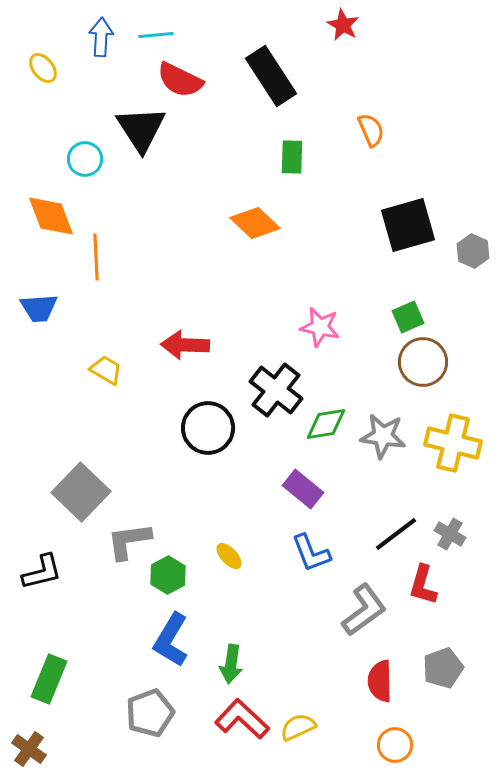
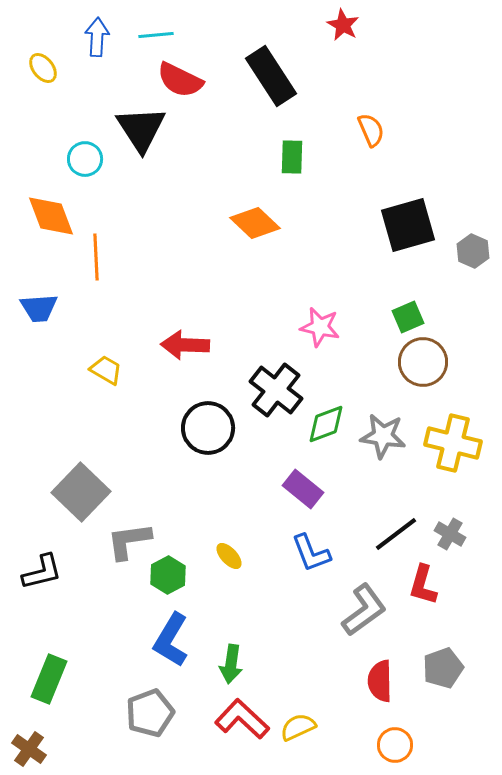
blue arrow at (101, 37): moved 4 px left
green diamond at (326, 424): rotated 12 degrees counterclockwise
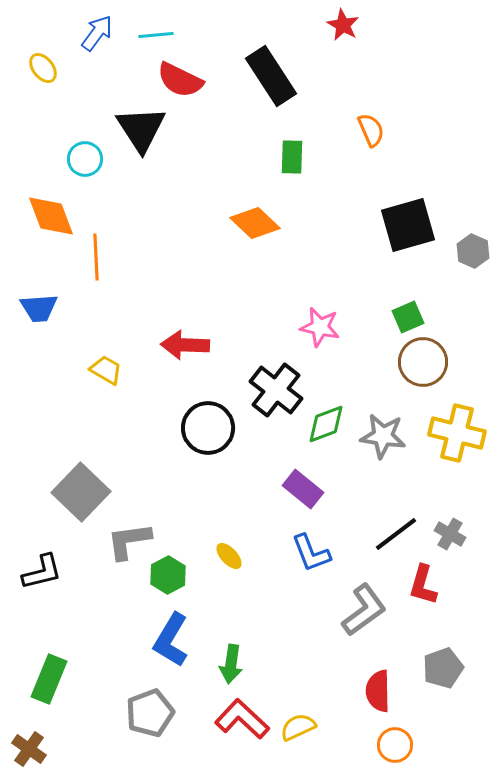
blue arrow at (97, 37): moved 4 px up; rotated 33 degrees clockwise
yellow cross at (453, 443): moved 4 px right, 10 px up
red semicircle at (380, 681): moved 2 px left, 10 px down
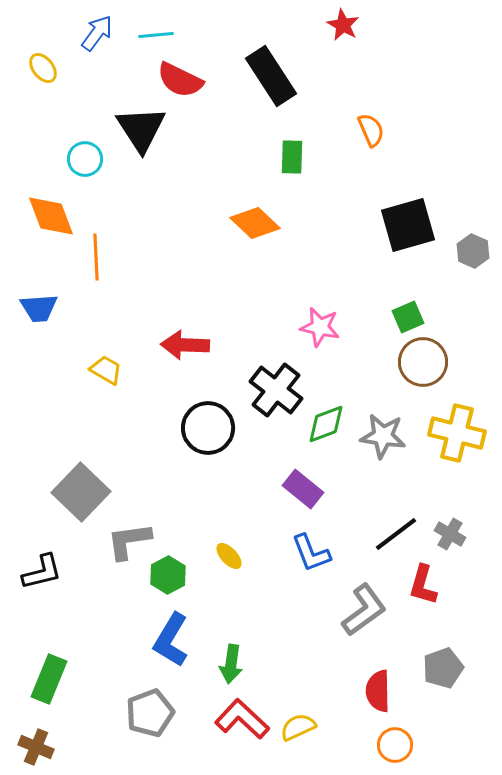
brown cross at (29, 749): moved 7 px right, 2 px up; rotated 12 degrees counterclockwise
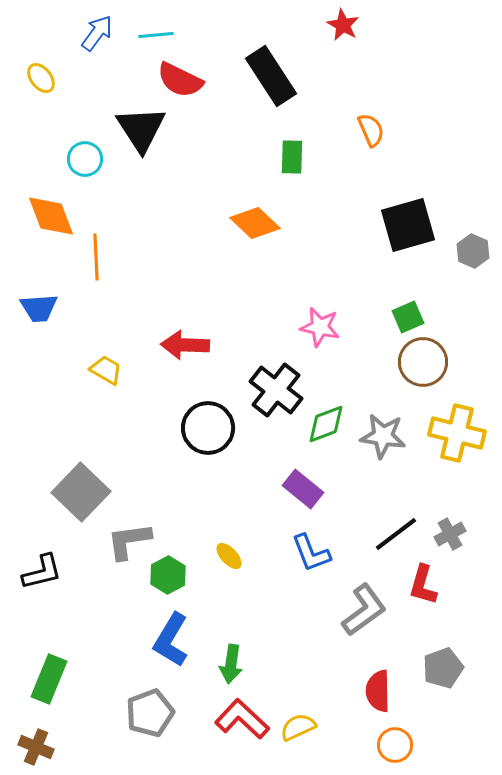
yellow ellipse at (43, 68): moved 2 px left, 10 px down
gray cross at (450, 534): rotated 32 degrees clockwise
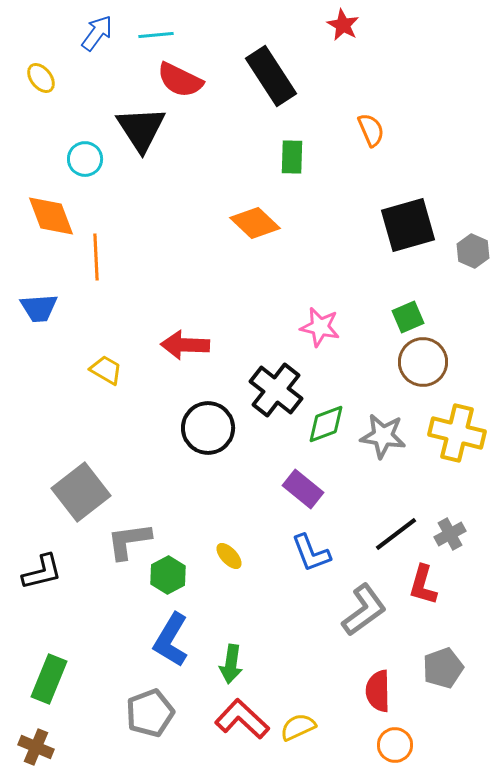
gray square at (81, 492): rotated 8 degrees clockwise
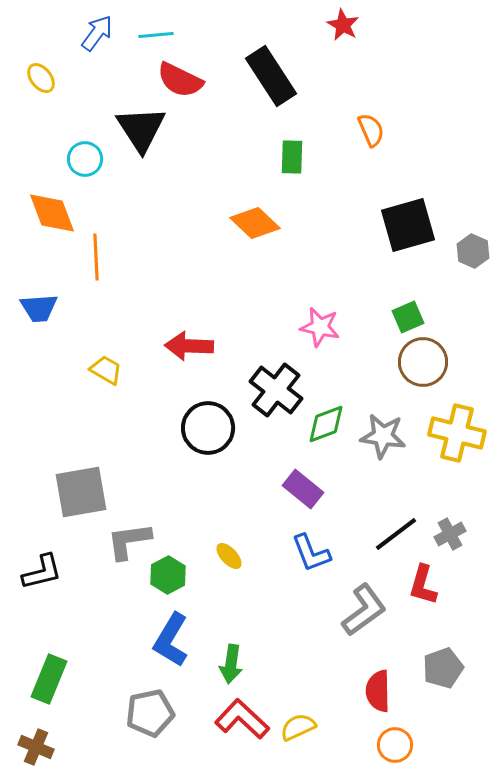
orange diamond at (51, 216): moved 1 px right, 3 px up
red arrow at (185, 345): moved 4 px right, 1 px down
gray square at (81, 492): rotated 28 degrees clockwise
gray pentagon at (150, 713): rotated 9 degrees clockwise
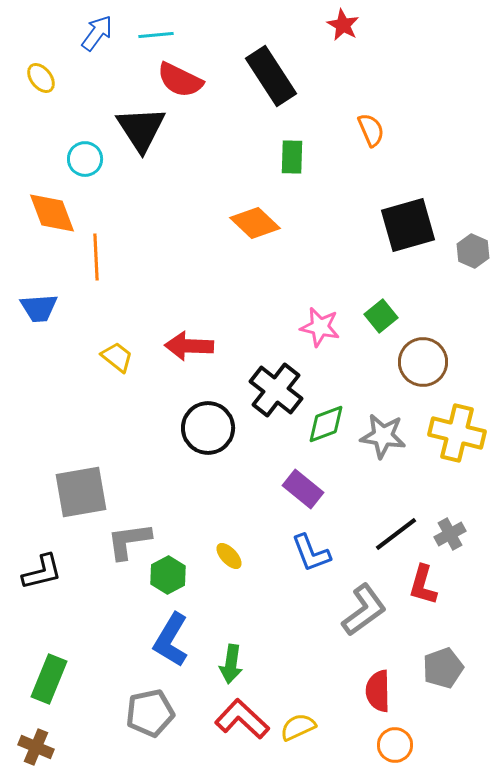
green square at (408, 317): moved 27 px left, 1 px up; rotated 16 degrees counterclockwise
yellow trapezoid at (106, 370): moved 11 px right, 13 px up; rotated 8 degrees clockwise
